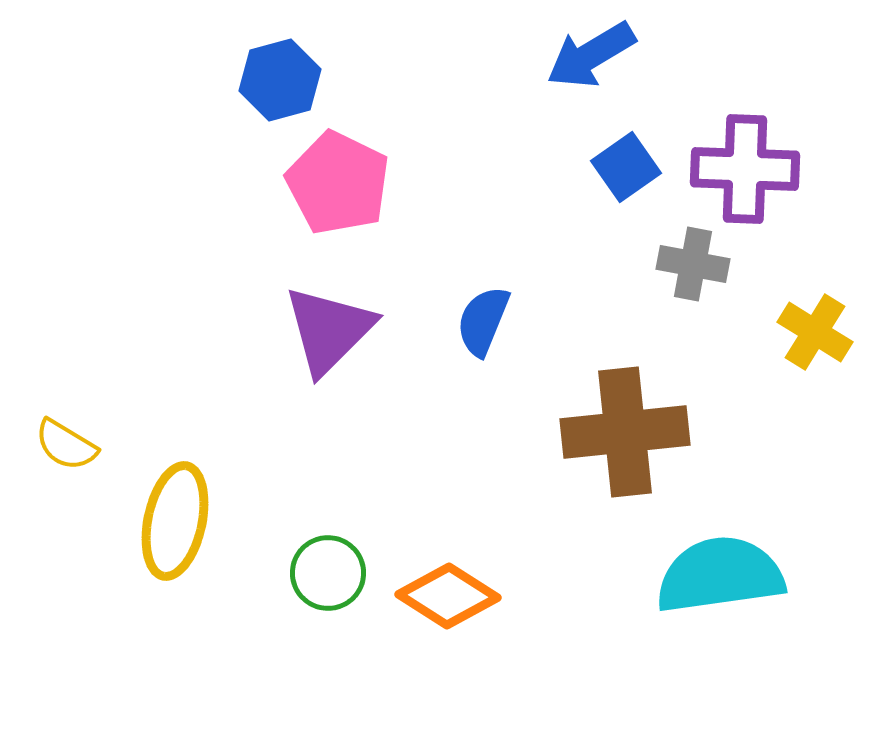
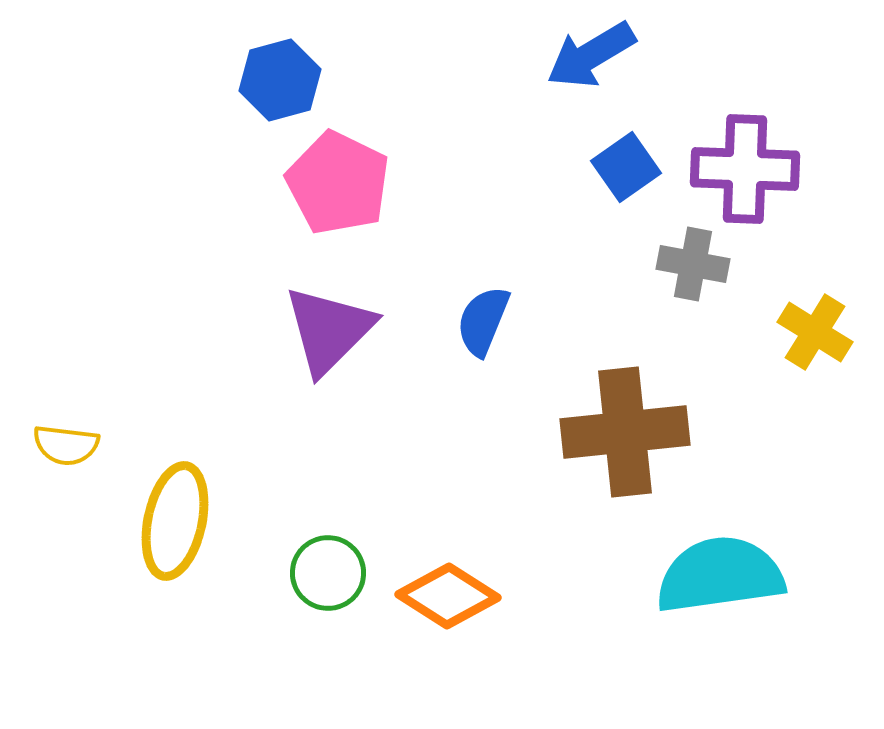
yellow semicircle: rotated 24 degrees counterclockwise
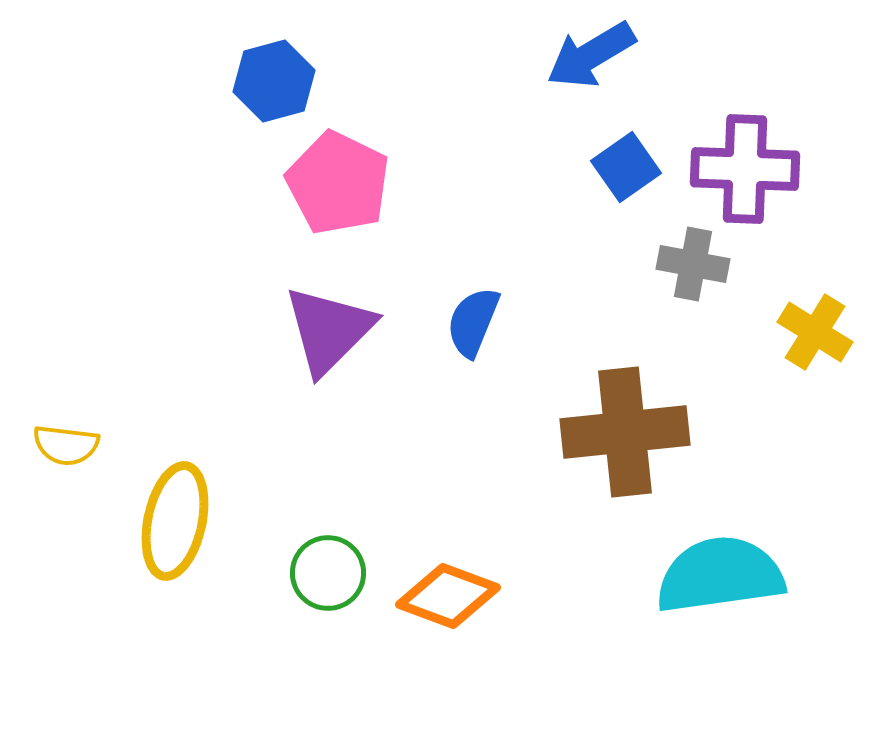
blue hexagon: moved 6 px left, 1 px down
blue semicircle: moved 10 px left, 1 px down
orange diamond: rotated 12 degrees counterclockwise
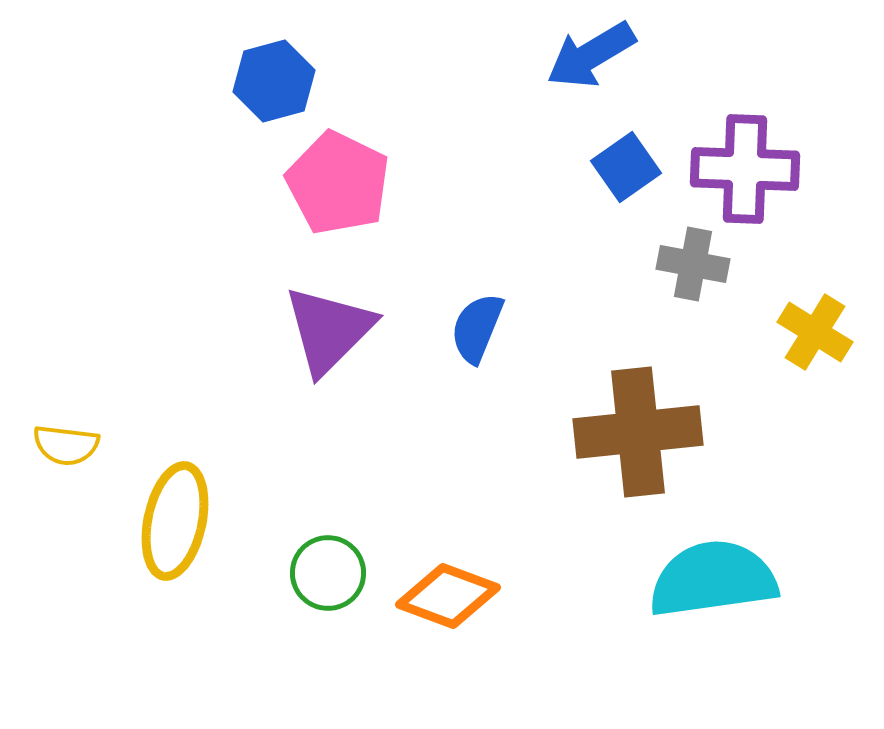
blue semicircle: moved 4 px right, 6 px down
brown cross: moved 13 px right
cyan semicircle: moved 7 px left, 4 px down
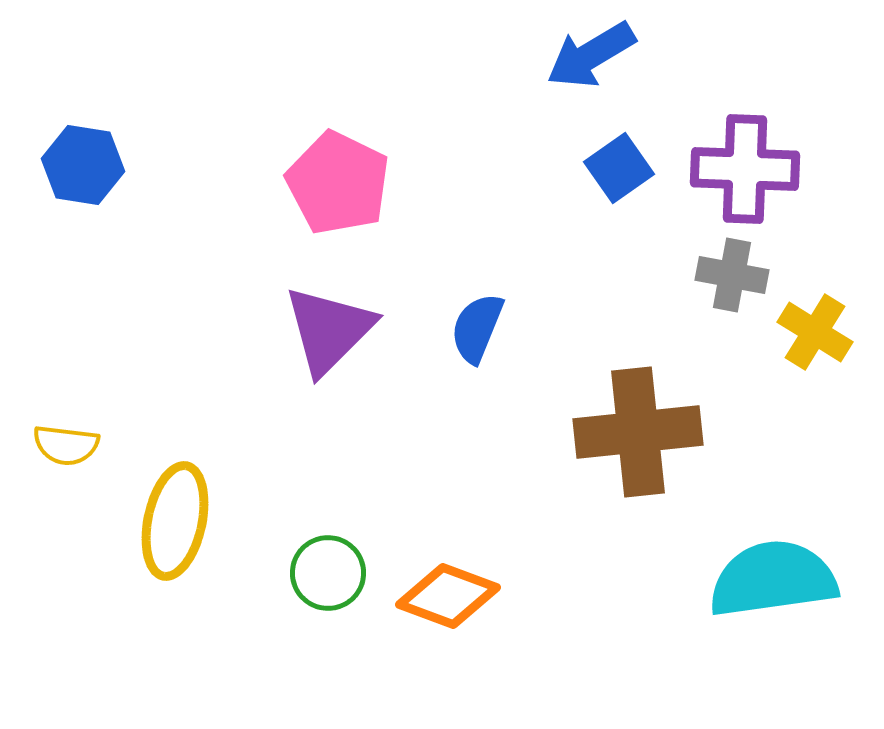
blue hexagon: moved 191 px left, 84 px down; rotated 24 degrees clockwise
blue square: moved 7 px left, 1 px down
gray cross: moved 39 px right, 11 px down
cyan semicircle: moved 60 px right
